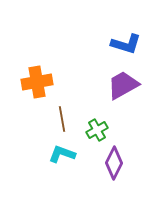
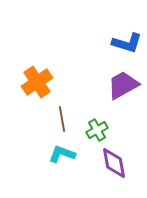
blue L-shape: moved 1 px right, 1 px up
orange cross: rotated 24 degrees counterclockwise
purple diamond: rotated 36 degrees counterclockwise
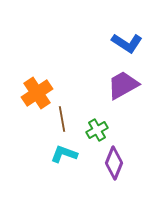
blue L-shape: rotated 16 degrees clockwise
orange cross: moved 11 px down
cyan L-shape: moved 2 px right
purple diamond: rotated 32 degrees clockwise
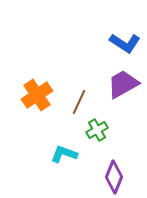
blue L-shape: moved 2 px left
purple trapezoid: moved 1 px up
orange cross: moved 2 px down
brown line: moved 17 px right, 17 px up; rotated 35 degrees clockwise
purple diamond: moved 14 px down
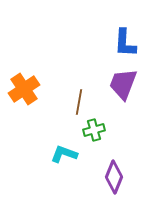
blue L-shape: rotated 60 degrees clockwise
purple trapezoid: rotated 40 degrees counterclockwise
orange cross: moved 13 px left, 6 px up
brown line: rotated 15 degrees counterclockwise
green cross: moved 3 px left; rotated 15 degrees clockwise
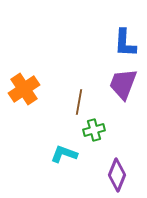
purple diamond: moved 3 px right, 2 px up
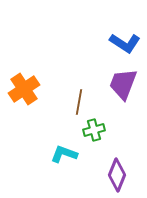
blue L-shape: rotated 60 degrees counterclockwise
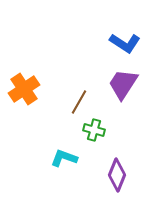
purple trapezoid: rotated 12 degrees clockwise
brown line: rotated 20 degrees clockwise
green cross: rotated 30 degrees clockwise
cyan L-shape: moved 4 px down
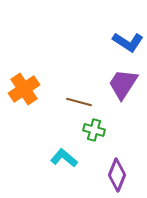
blue L-shape: moved 3 px right, 1 px up
brown line: rotated 75 degrees clockwise
cyan L-shape: rotated 20 degrees clockwise
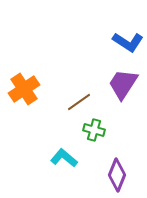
brown line: rotated 50 degrees counterclockwise
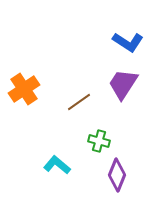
green cross: moved 5 px right, 11 px down
cyan L-shape: moved 7 px left, 7 px down
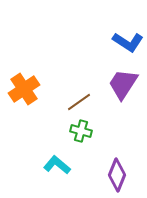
green cross: moved 18 px left, 10 px up
